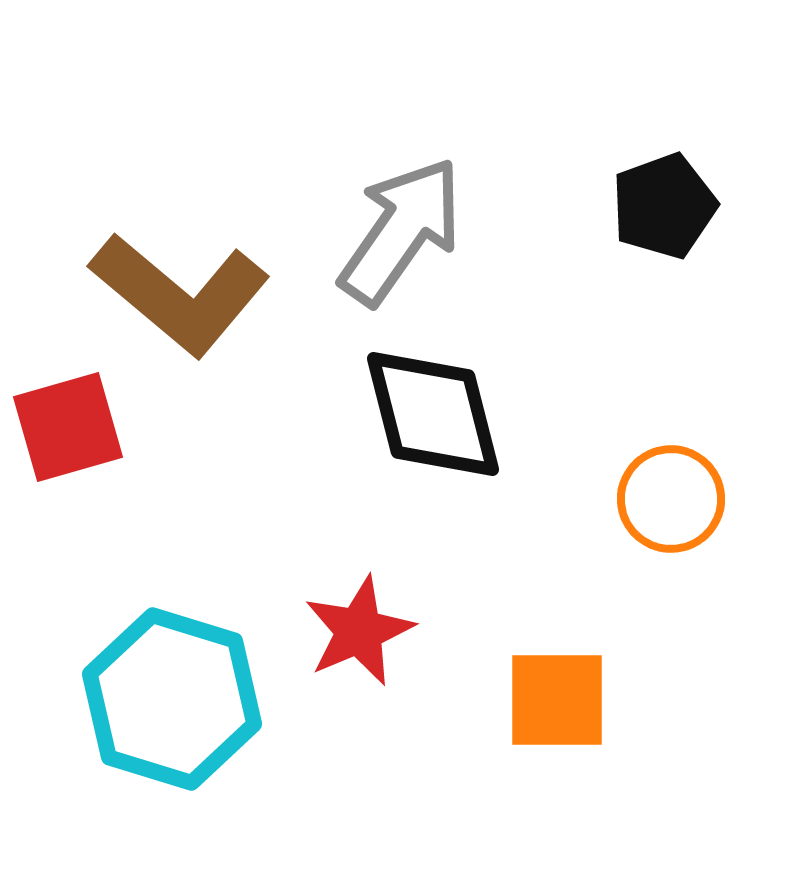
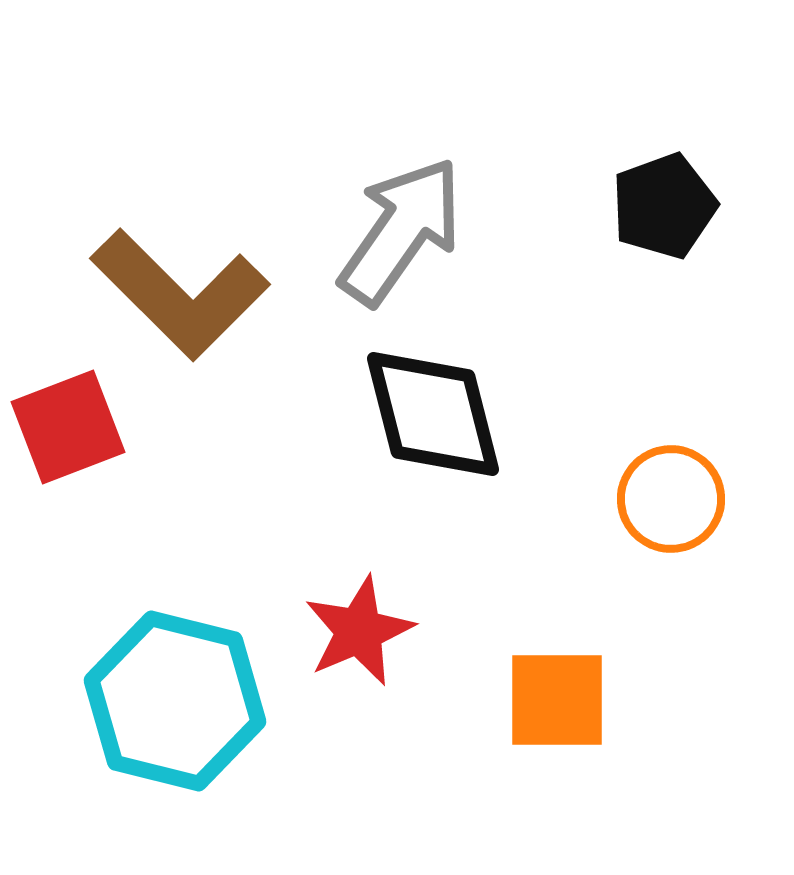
brown L-shape: rotated 5 degrees clockwise
red square: rotated 5 degrees counterclockwise
cyan hexagon: moved 3 px right, 2 px down; rotated 3 degrees counterclockwise
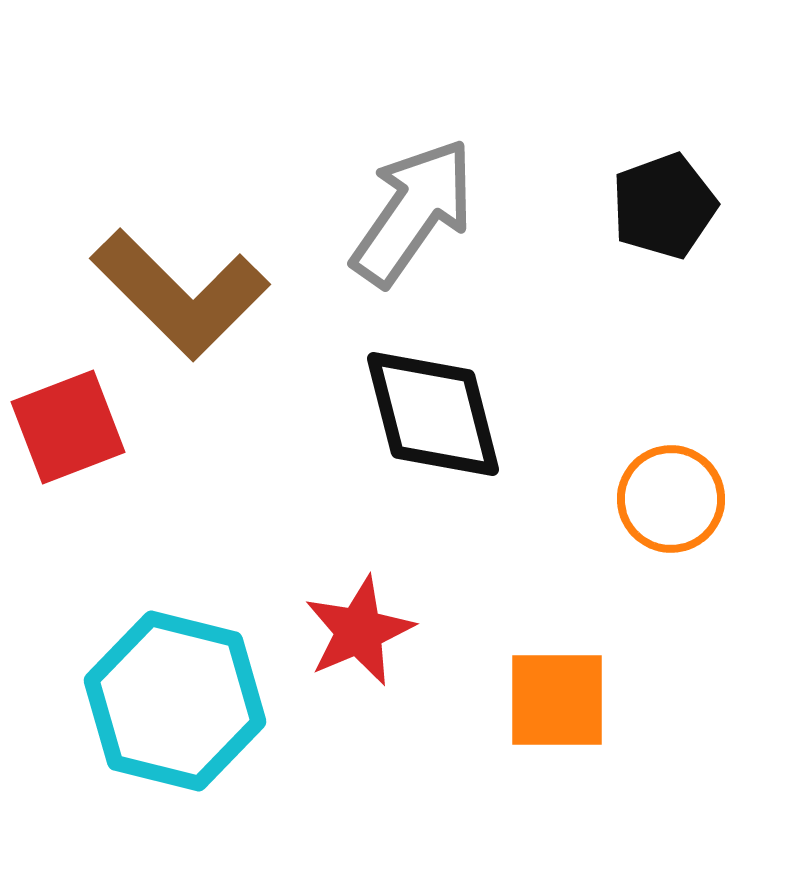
gray arrow: moved 12 px right, 19 px up
